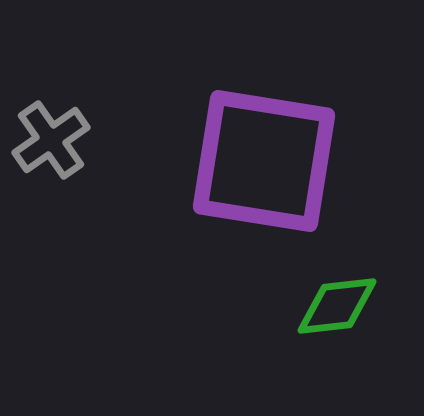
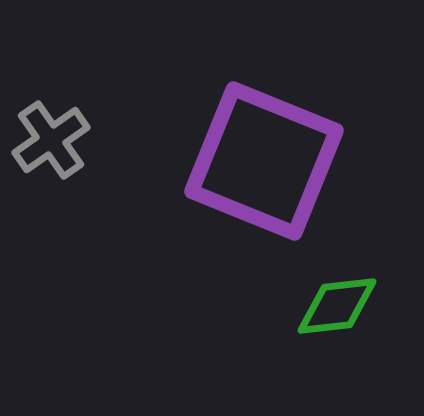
purple square: rotated 13 degrees clockwise
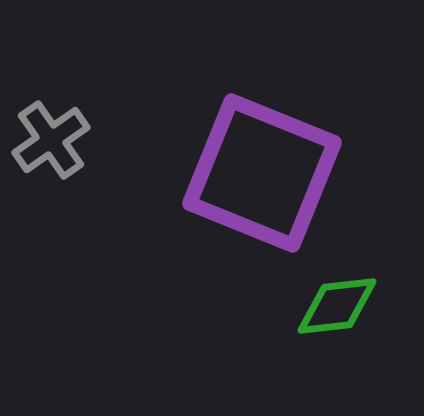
purple square: moved 2 px left, 12 px down
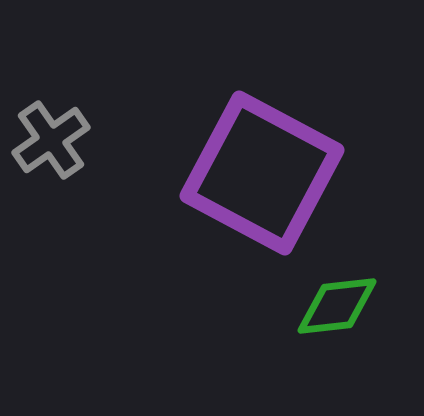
purple square: rotated 6 degrees clockwise
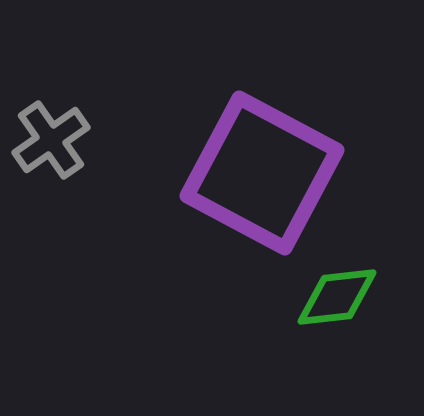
green diamond: moved 9 px up
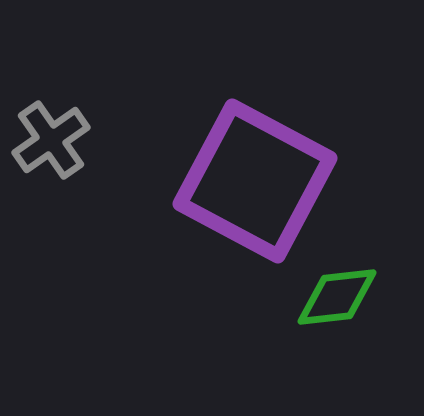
purple square: moved 7 px left, 8 px down
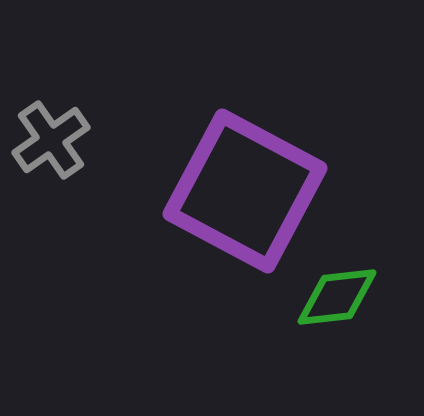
purple square: moved 10 px left, 10 px down
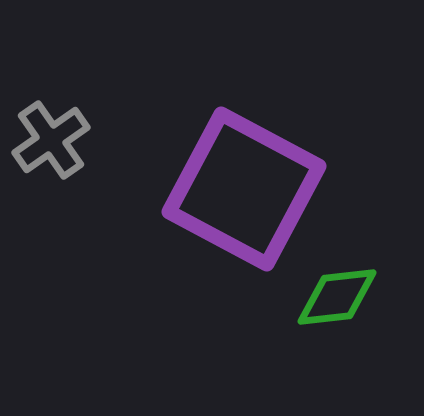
purple square: moved 1 px left, 2 px up
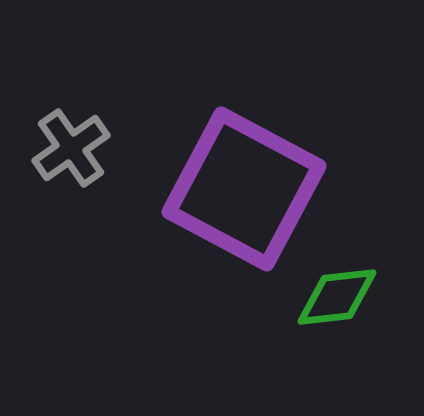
gray cross: moved 20 px right, 8 px down
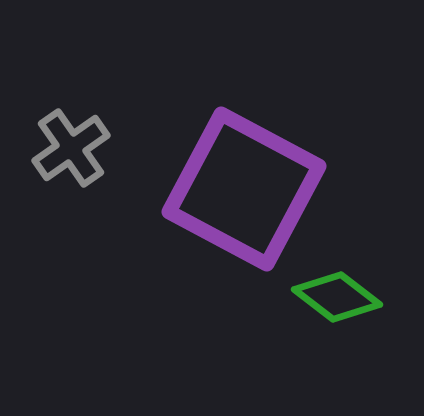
green diamond: rotated 44 degrees clockwise
